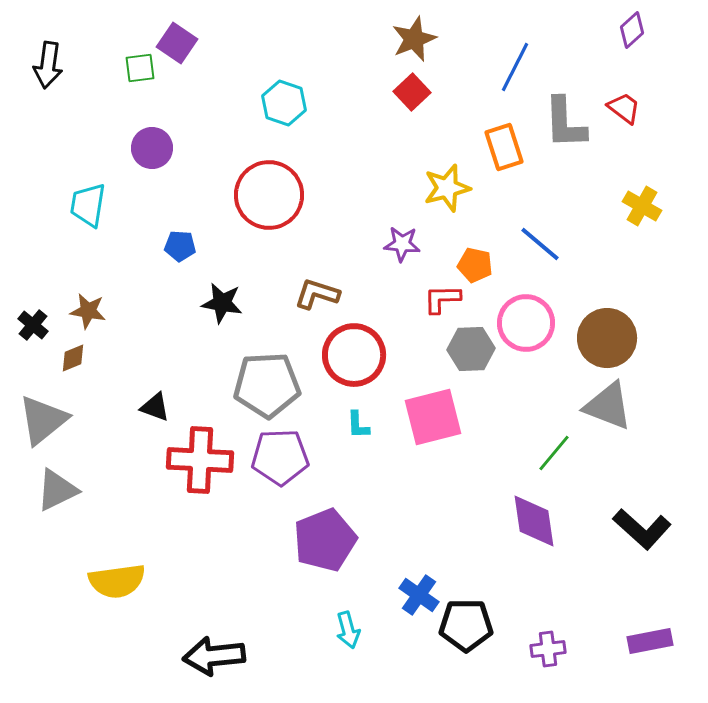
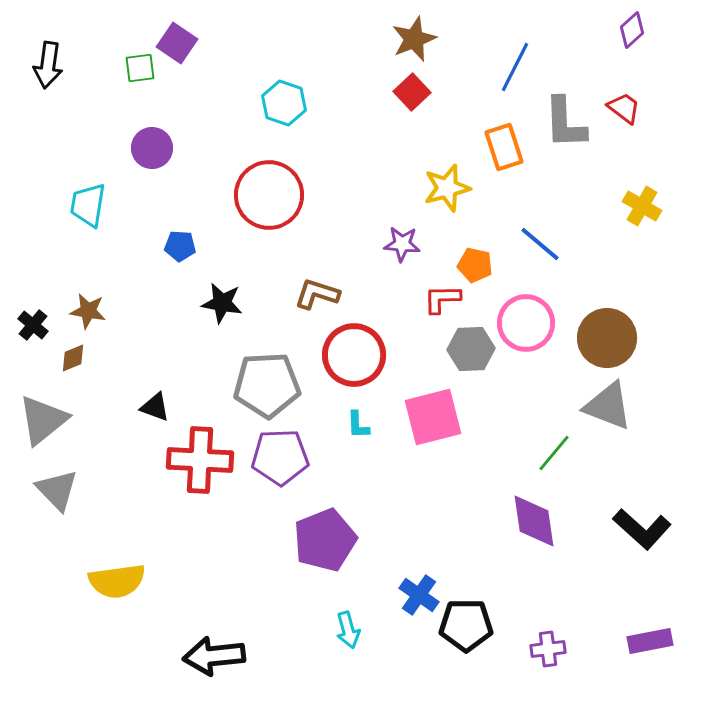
gray triangle at (57, 490): rotated 48 degrees counterclockwise
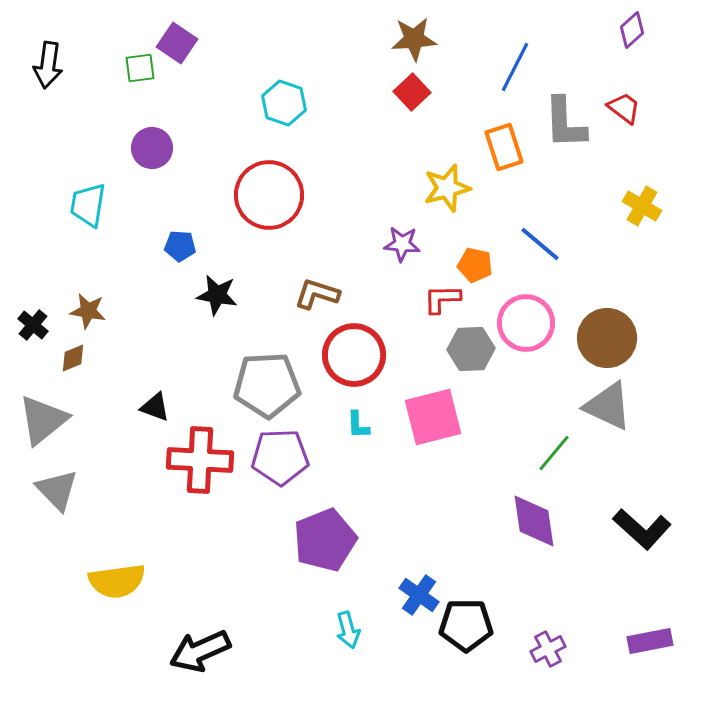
brown star at (414, 39): rotated 18 degrees clockwise
black star at (222, 303): moved 5 px left, 8 px up
gray triangle at (608, 406): rotated 4 degrees clockwise
purple cross at (548, 649): rotated 20 degrees counterclockwise
black arrow at (214, 656): moved 14 px left, 5 px up; rotated 18 degrees counterclockwise
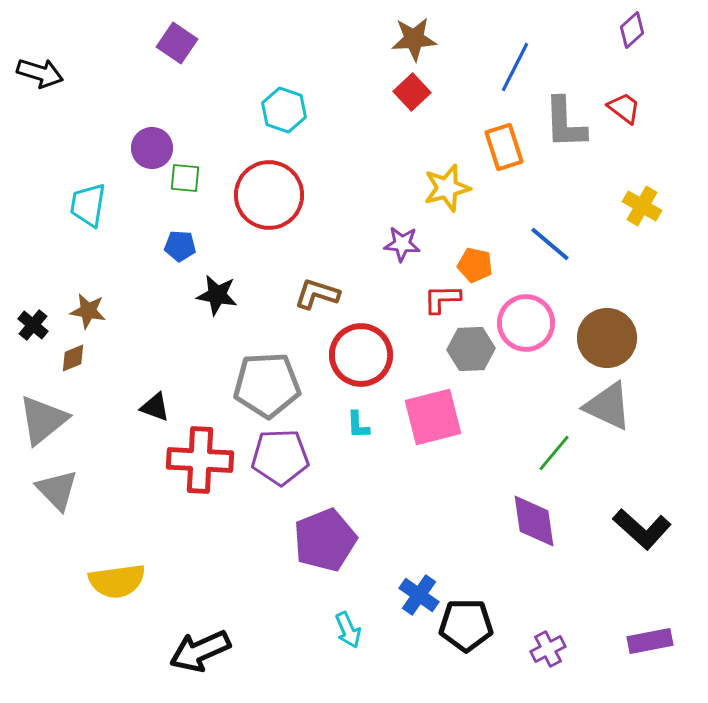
black arrow at (48, 65): moved 8 px left, 8 px down; rotated 81 degrees counterclockwise
green square at (140, 68): moved 45 px right, 110 px down; rotated 12 degrees clockwise
cyan hexagon at (284, 103): moved 7 px down
blue line at (540, 244): moved 10 px right
red circle at (354, 355): moved 7 px right
cyan arrow at (348, 630): rotated 9 degrees counterclockwise
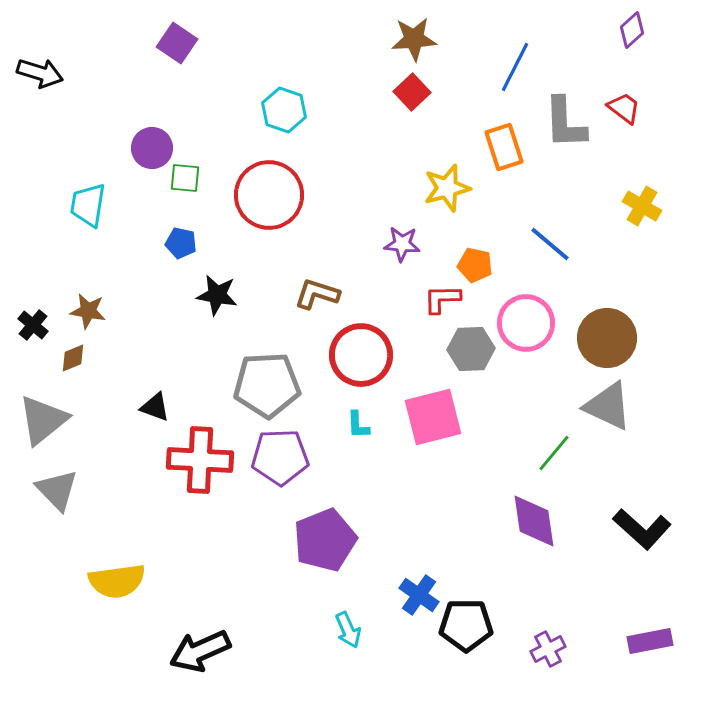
blue pentagon at (180, 246): moved 1 px right, 3 px up; rotated 8 degrees clockwise
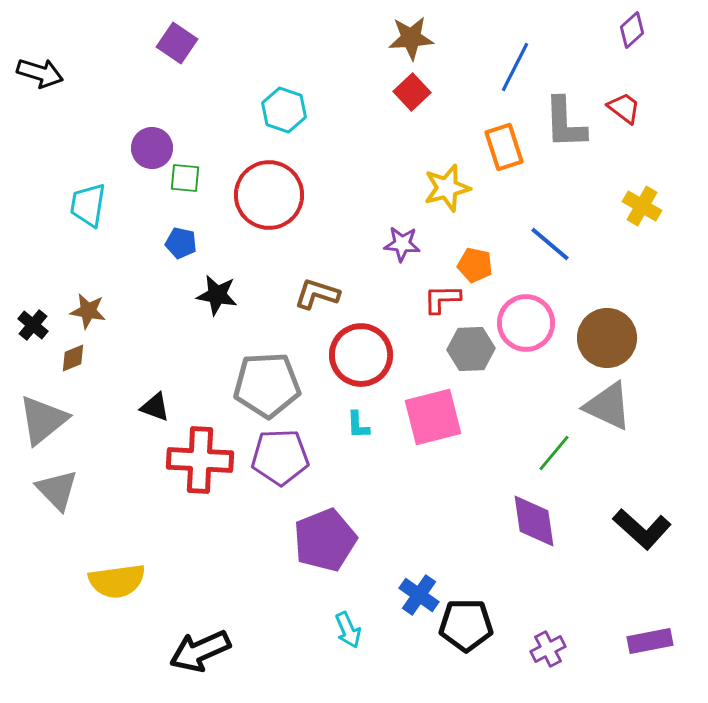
brown star at (414, 39): moved 3 px left, 1 px up
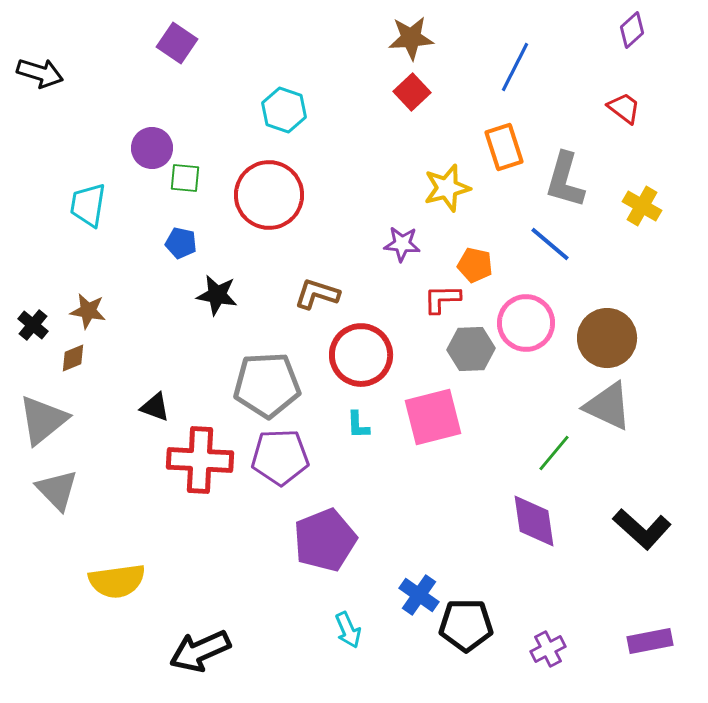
gray L-shape at (565, 123): moved 57 px down; rotated 18 degrees clockwise
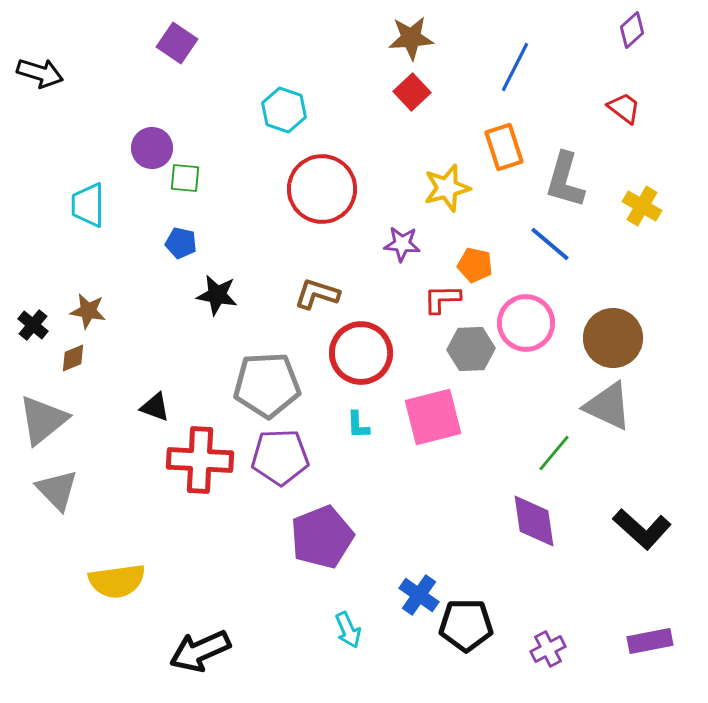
red circle at (269, 195): moved 53 px right, 6 px up
cyan trapezoid at (88, 205): rotated 9 degrees counterclockwise
brown circle at (607, 338): moved 6 px right
red circle at (361, 355): moved 2 px up
purple pentagon at (325, 540): moved 3 px left, 3 px up
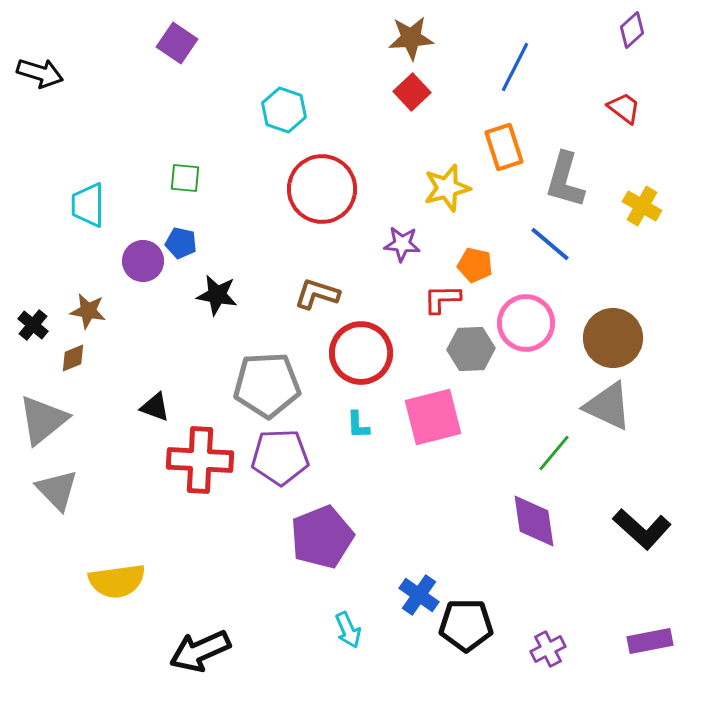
purple circle at (152, 148): moved 9 px left, 113 px down
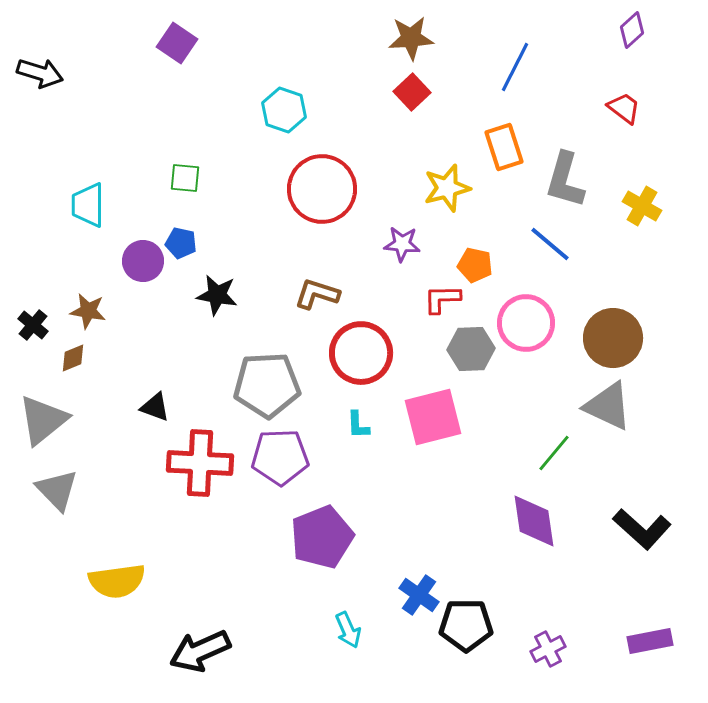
red cross at (200, 460): moved 3 px down
